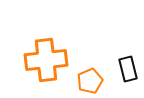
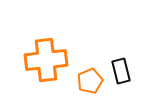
black rectangle: moved 7 px left, 2 px down
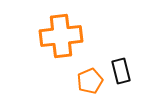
orange cross: moved 15 px right, 24 px up
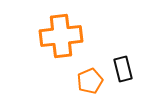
black rectangle: moved 2 px right, 2 px up
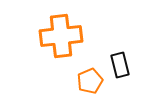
black rectangle: moved 3 px left, 4 px up
